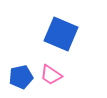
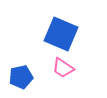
pink trapezoid: moved 12 px right, 7 px up
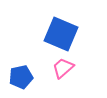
pink trapezoid: rotated 105 degrees clockwise
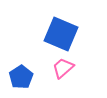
blue pentagon: rotated 20 degrees counterclockwise
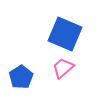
blue square: moved 4 px right
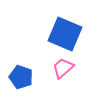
blue pentagon: rotated 20 degrees counterclockwise
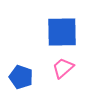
blue square: moved 3 px left, 2 px up; rotated 24 degrees counterclockwise
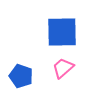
blue pentagon: moved 1 px up
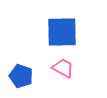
pink trapezoid: rotated 70 degrees clockwise
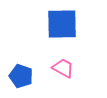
blue square: moved 8 px up
